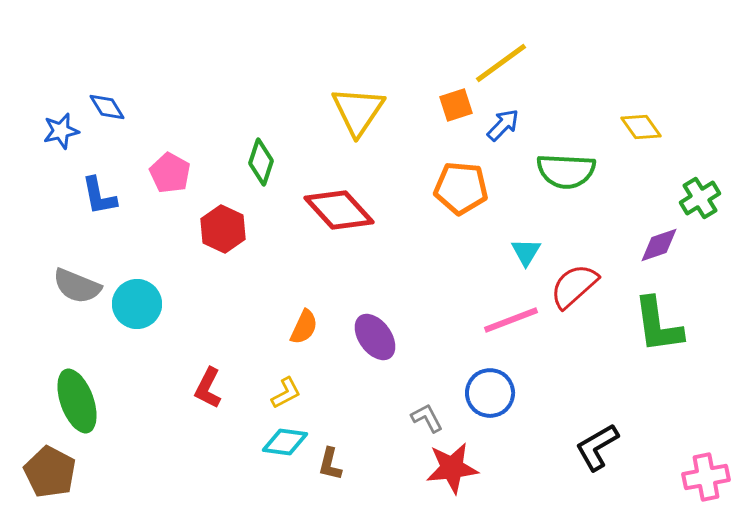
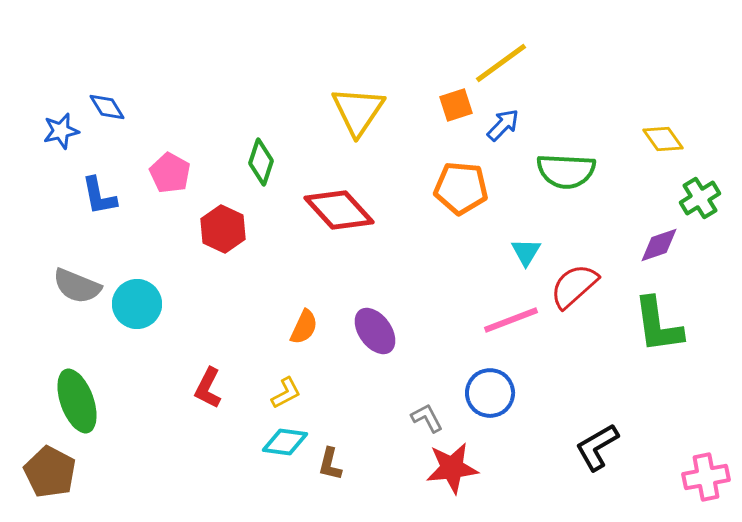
yellow diamond: moved 22 px right, 12 px down
purple ellipse: moved 6 px up
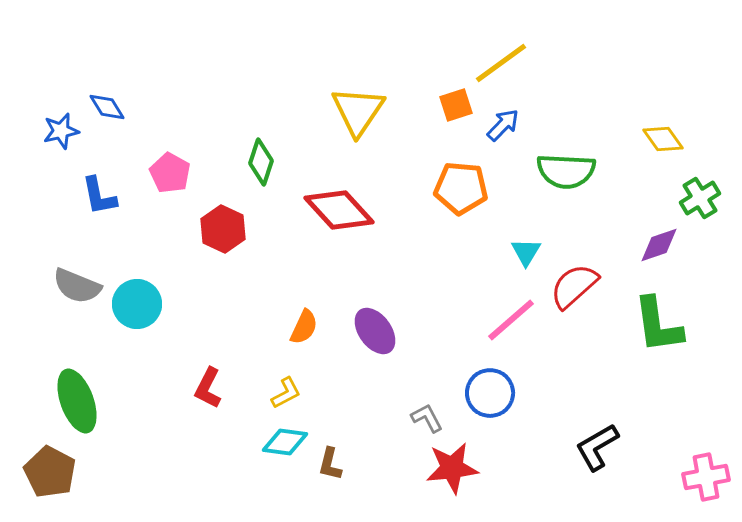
pink line: rotated 20 degrees counterclockwise
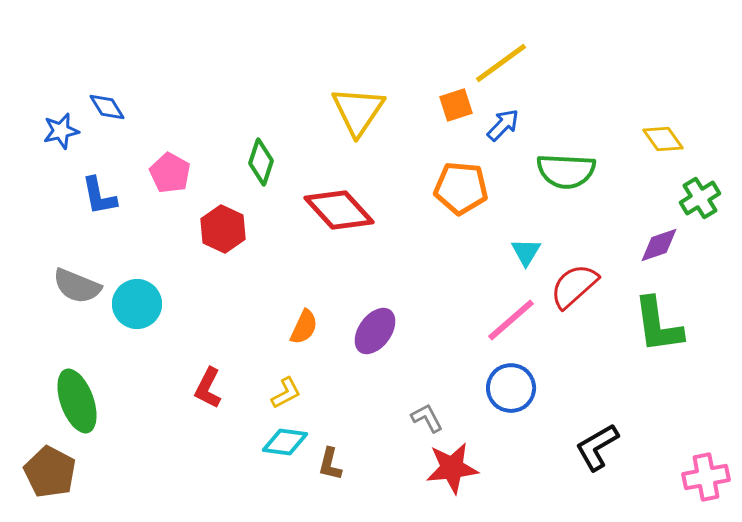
purple ellipse: rotated 72 degrees clockwise
blue circle: moved 21 px right, 5 px up
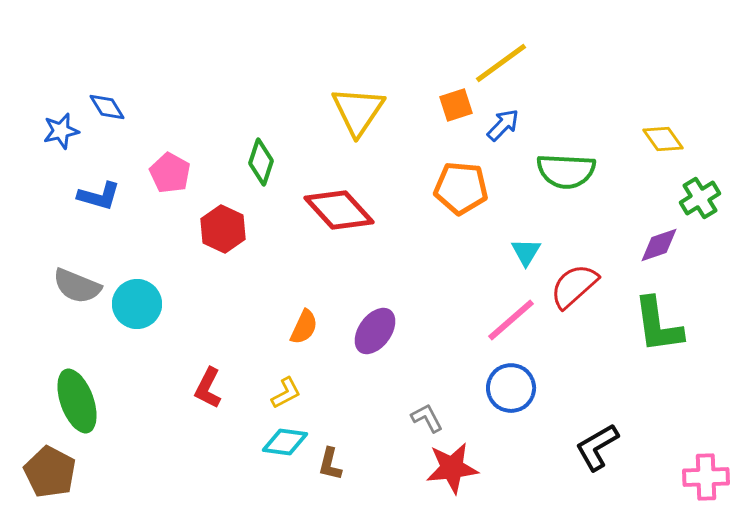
blue L-shape: rotated 63 degrees counterclockwise
pink cross: rotated 9 degrees clockwise
